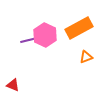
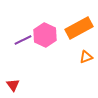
purple line: moved 6 px left; rotated 12 degrees counterclockwise
red triangle: rotated 32 degrees clockwise
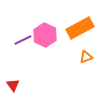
orange rectangle: moved 1 px right
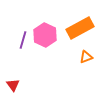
purple line: rotated 48 degrees counterclockwise
